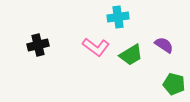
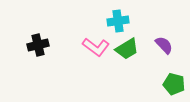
cyan cross: moved 4 px down
purple semicircle: rotated 12 degrees clockwise
green trapezoid: moved 4 px left, 6 px up
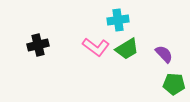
cyan cross: moved 1 px up
purple semicircle: moved 9 px down
green pentagon: rotated 10 degrees counterclockwise
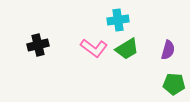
pink L-shape: moved 2 px left, 1 px down
purple semicircle: moved 4 px right, 4 px up; rotated 60 degrees clockwise
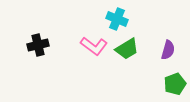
cyan cross: moved 1 px left, 1 px up; rotated 30 degrees clockwise
pink L-shape: moved 2 px up
green pentagon: moved 1 px right; rotated 25 degrees counterclockwise
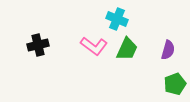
green trapezoid: rotated 35 degrees counterclockwise
